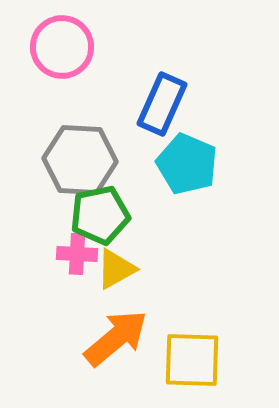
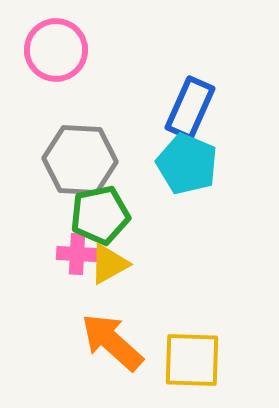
pink circle: moved 6 px left, 3 px down
blue rectangle: moved 28 px right, 4 px down
yellow triangle: moved 7 px left, 5 px up
orange arrow: moved 4 px left, 4 px down; rotated 98 degrees counterclockwise
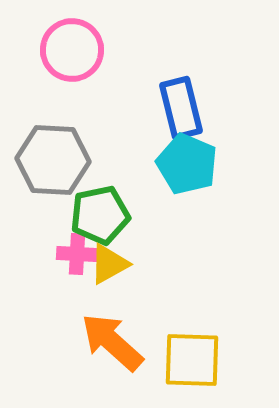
pink circle: moved 16 px right
blue rectangle: moved 9 px left; rotated 38 degrees counterclockwise
gray hexagon: moved 27 px left
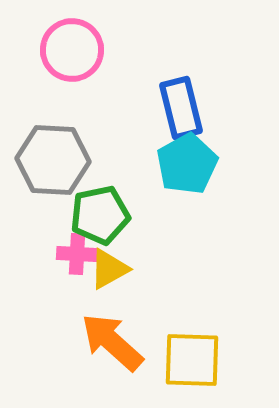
cyan pentagon: rotated 20 degrees clockwise
yellow triangle: moved 5 px down
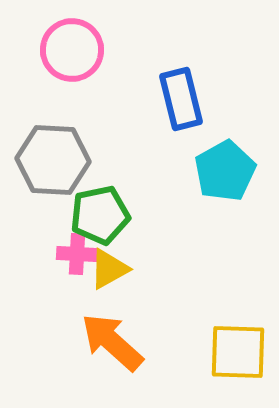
blue rectangle: moved 9 px up
cyan pentagon: moved 38 px right, 7 px down
yellow square: moved 46 px right, 8 px up
